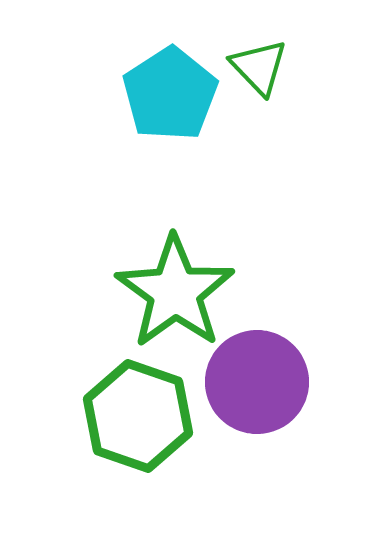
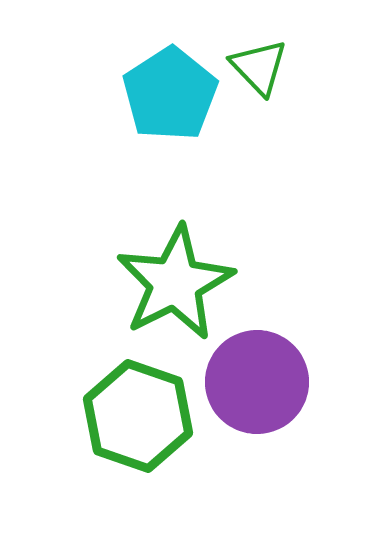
green star: moved 9 px up; rotated 9 degrees clockwise
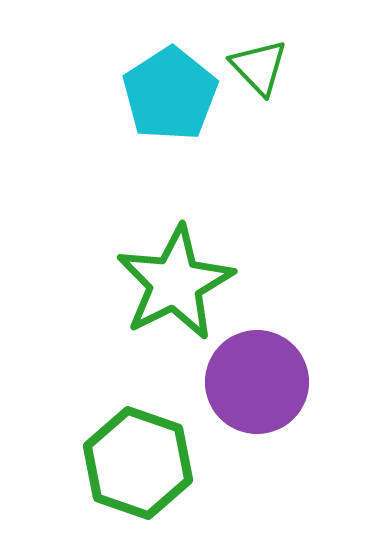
green hexagon: moved 47 px down
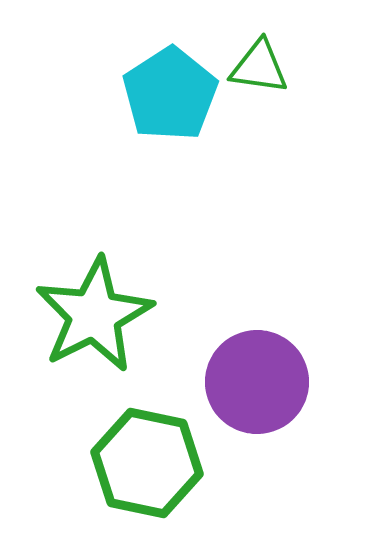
green triangle: rotated 38 degrees counterclockwise
green star: moved 81 px left, 32 px down
green hexagon: moved 9 px right; rotated 7 degrees counterclockwise
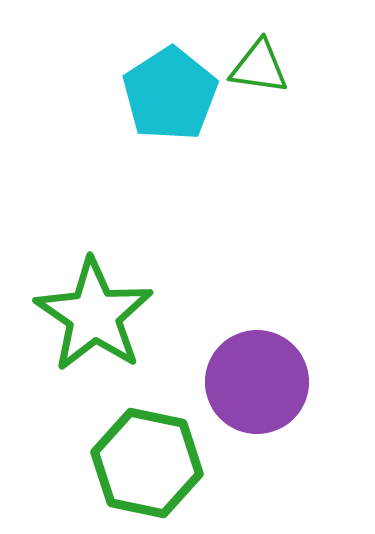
green star: rotated 11 degrees counterclockwise
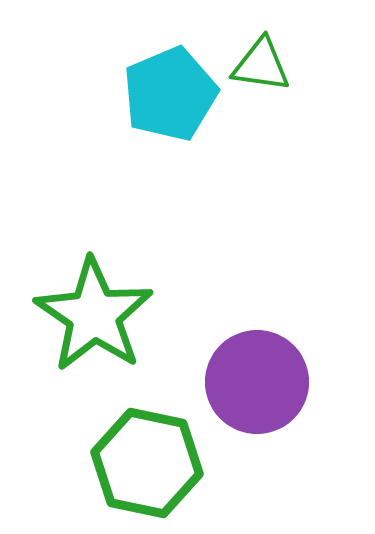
green triangle: moved 2 px right, 2 px up
cyan pentagon: rotated 10 degrees clockwise
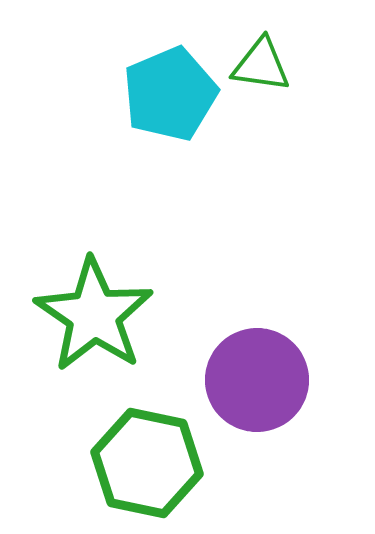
purple circle: moved 2 px up
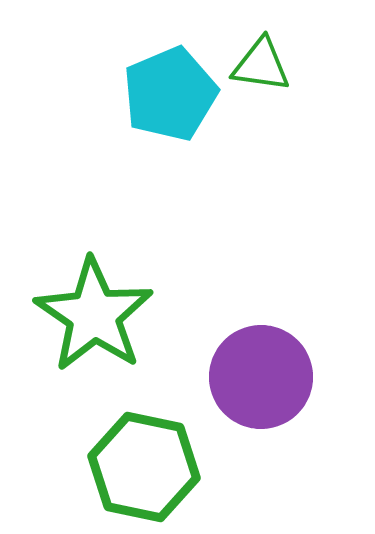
purple circle: moved 4 px right, 3 px up
green hexagon: moved 3 px left, 4 px down
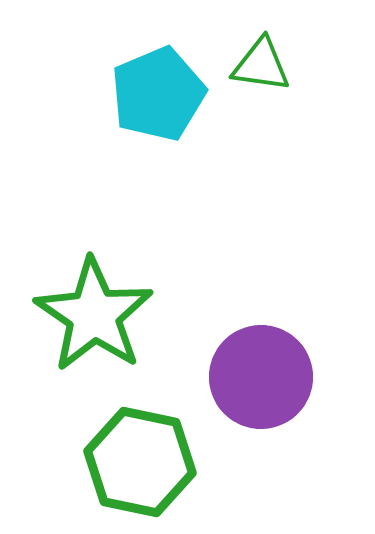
cyan pentagon: moved 12 px left
green hexagon: moved 4 px left, 5 px up
